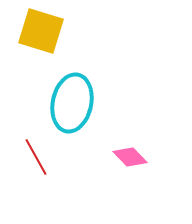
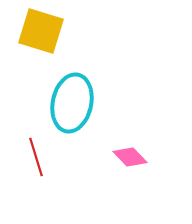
red line: rotated 12 degrees clockwise
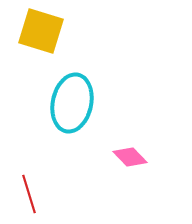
red line: moved 7 px left, 37 px down
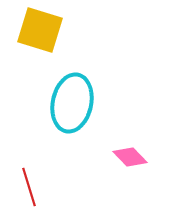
yellow square: moved 1 px left, 1 px up
red line: moved 7 px up
